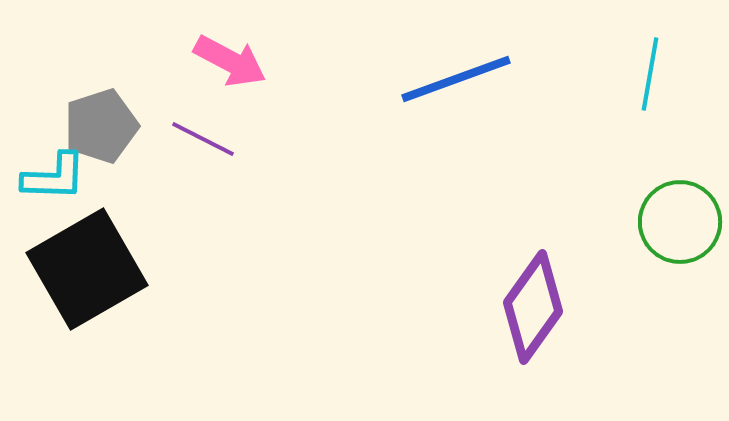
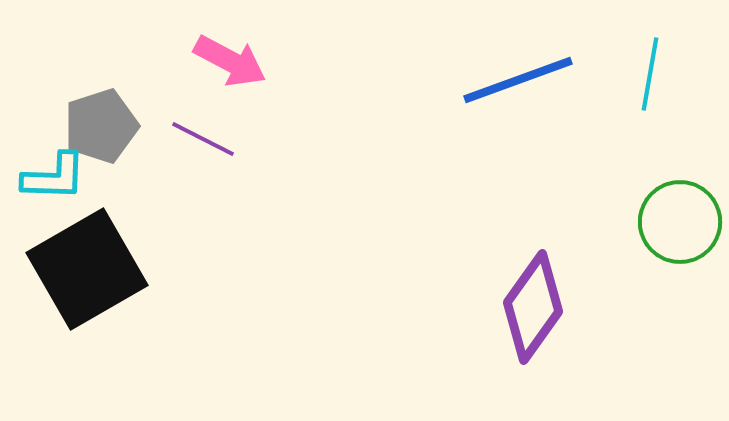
blue line: moved 62 px right, 1 px down
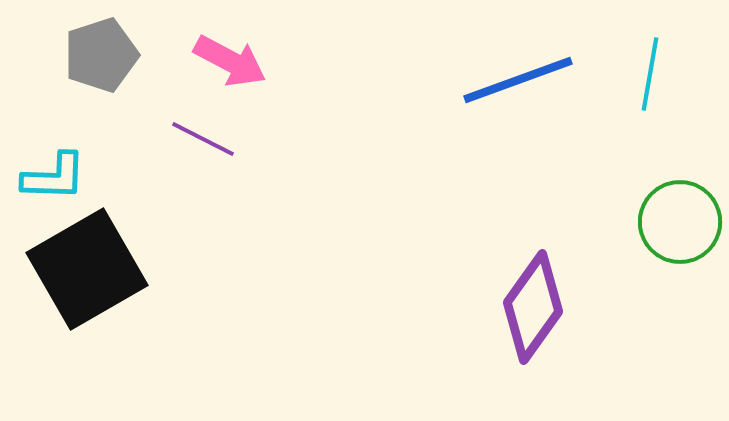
gray pentagon: moved 71 px up
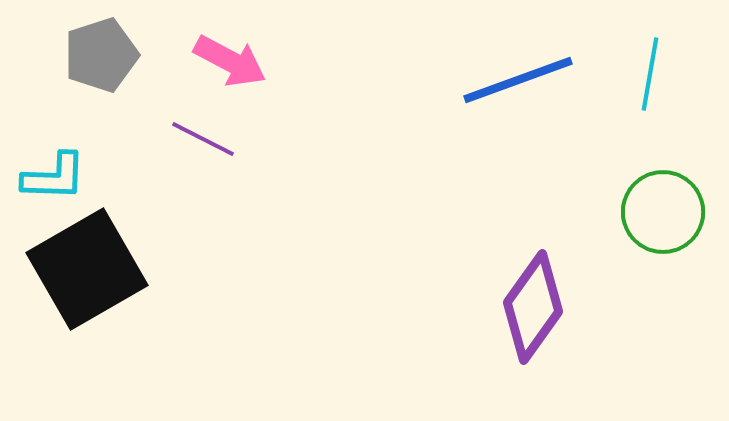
green circle: moved 17 px left, 10 px up
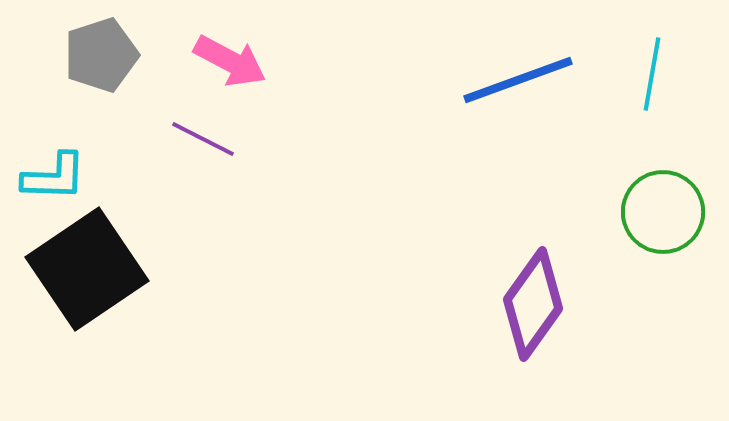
cyan line: moved 2 px right
black square: rotated 4 degrees counterclockwise
purple diamond: moved 3 px up
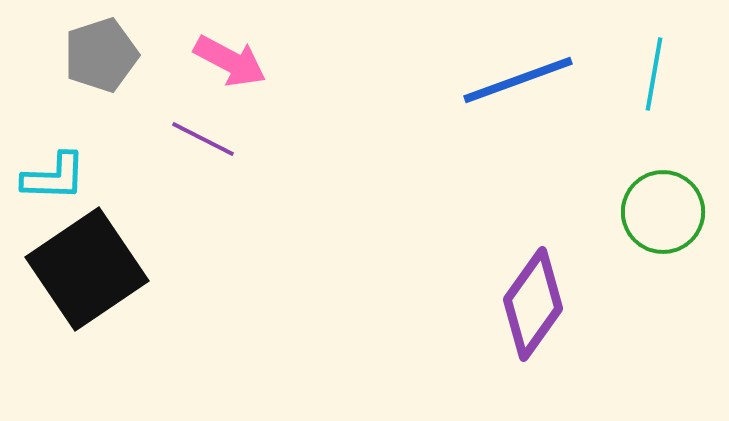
cyan line: moved 2 px right
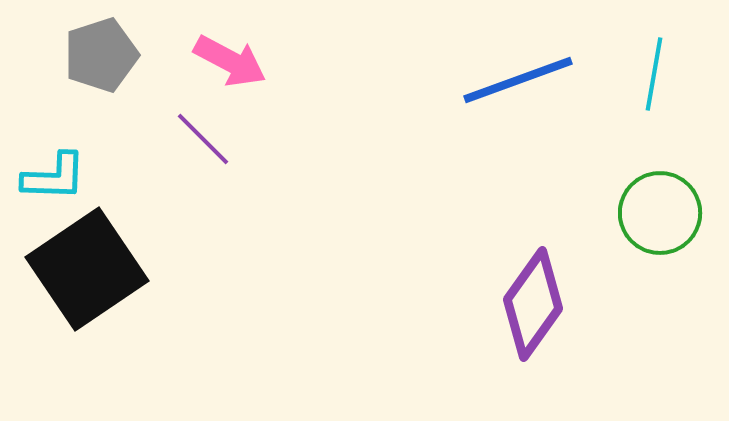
purple line: rotated 18 degrees clockwise
green circle: moved 3 px left, 1 px down
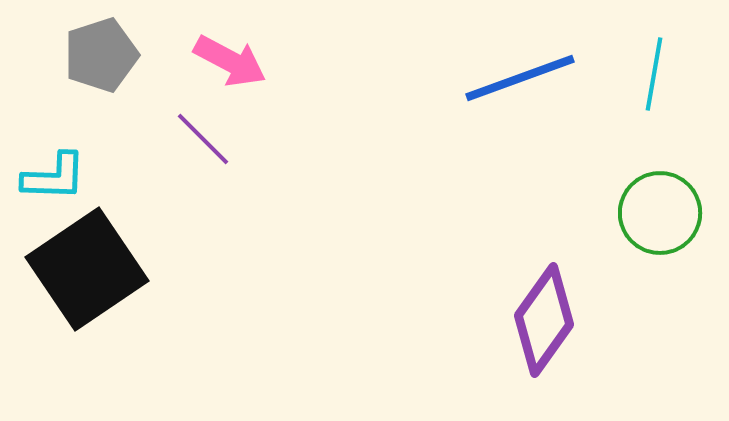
blue line: moved 2 px right, 2 px up
purple diamond: moved 11 px right, 16 px down
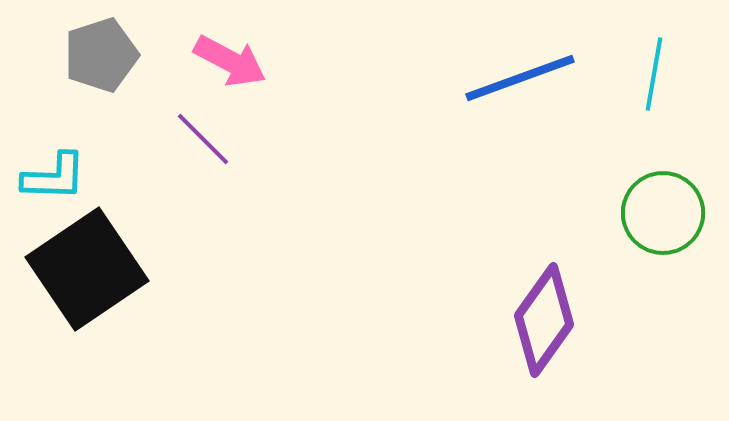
green circle: moved 3 px right
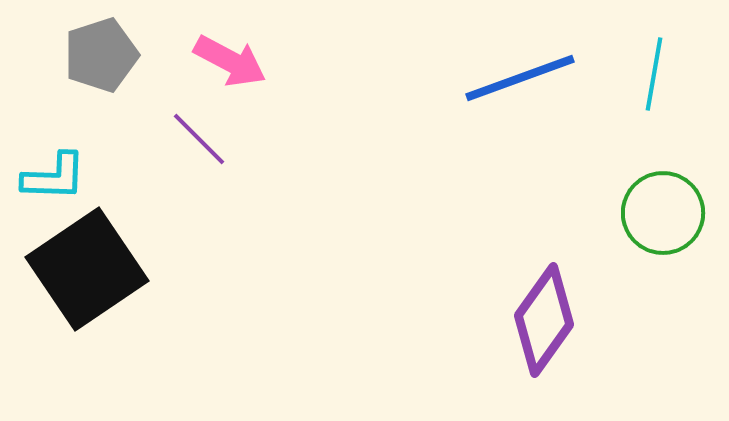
purple line: moved 4 px left
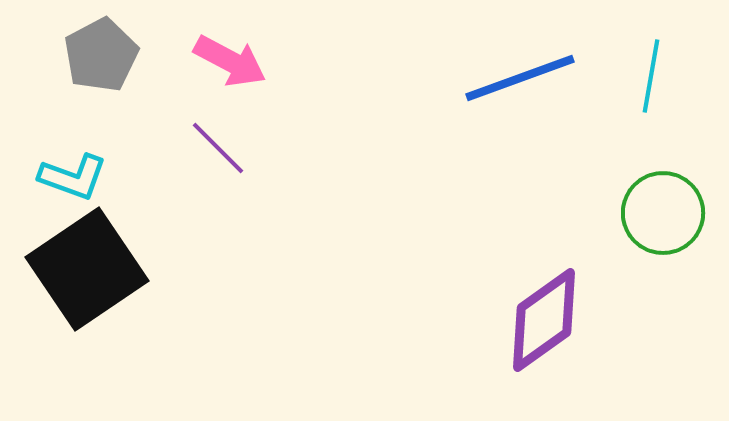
gray pentagon: rotated 10 degrees counterclockwise
cyan line: moved 3 px left, 2 px down
purple line: moved 19 px right, 9 px down
cyan L-shape: moved 19 px right; rotated 18 degrees clockwise
purple diamond: rotated 19 degrees clockwise
